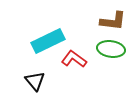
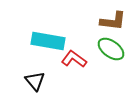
cyan rectangle: rotated 36 degrees clockwise
green ellipse: rotated 28 degrees clockwise
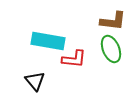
green ellipse: rotated 32 degrees clockwise
red L-shape: rotated 150 degrees clockwise
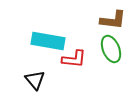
brown L-shape: moved 1 px up
black triangle: moved 1 px up
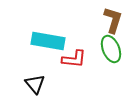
brown L-shape: rotated 80 degrees counterclockwise
black triangle: moved 4 px down
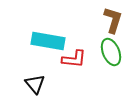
green ellipse: moved 3 px down
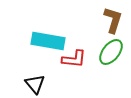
green ellipse: rotated 60 degrees clockwise
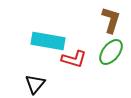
brown L-shape: moved 2 px left
red L-shape: rotated 10 degrees clockwise
black triangle: rotated 20 degrees clockwise
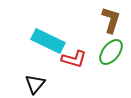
cyan rectangle: rotated 16 degrees clockwise
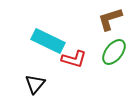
brown L-shape: moved 1 px left, 1 px up; rotated 124 degrees counterclockwise
green ellipse: moved 3 px right
